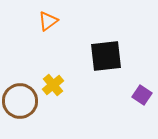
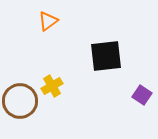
yellow cross: moved 1 px left, 1 px down; rotated 10 degrees clockwise
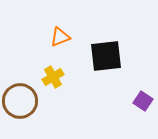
orange triangle: moved 12 px right, 16 px down; rotated 15 degrees clockwise
yellow cross: moved 1 px right, 9 px up
purple square: moved 1 px right, 6 px down
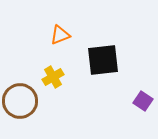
orange triangle: moved 2 px up
black square: moved 3 px left, 4 px down
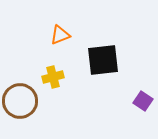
yellow cross: rotated 15 degrees clockwise
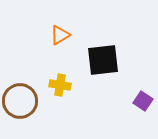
orange triangle: rotated 10 degrees counterclockwise
yellow cross: moved 7 px right, 8 px down; rotated 25 degrees clockwise
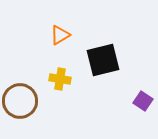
black square: rotated 8 degrees counterclockwise
yellow cross: moved 6 px up
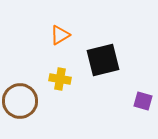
purple square: rotated 18 degrees counterclockwise
